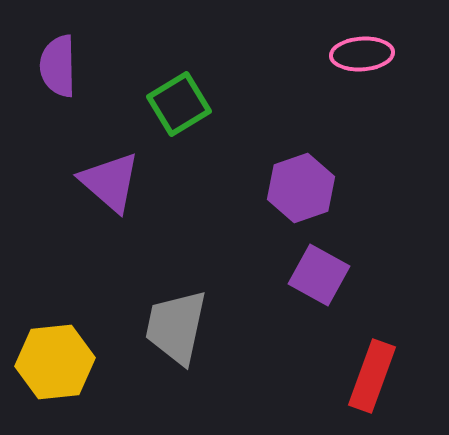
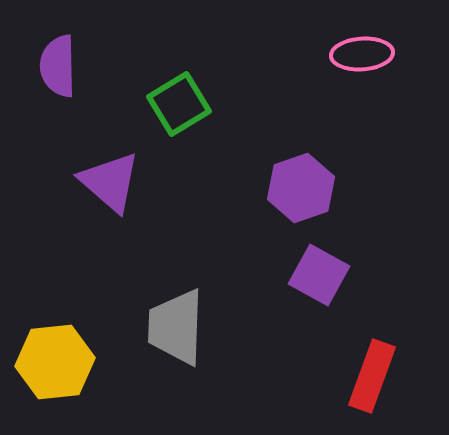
gray trapezoid: rotated 10 degrees counterclockwise
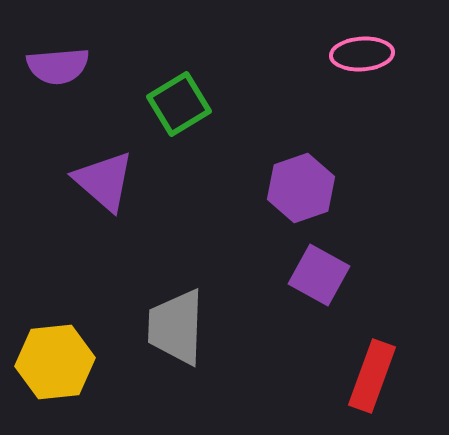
purple semicircle: rotated 94 degrees counterclockwise
purple triangle: moved 6 px left, 1 px up
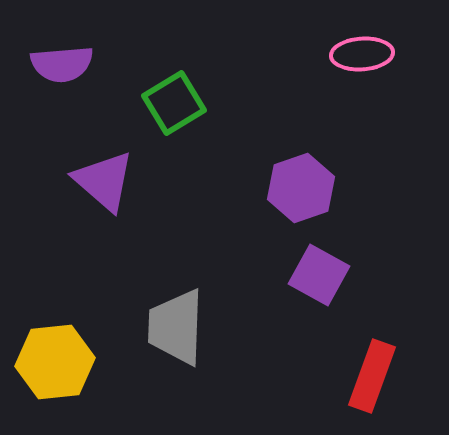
purple semicircle: moved 4 px right, 2 px up
green square: moved 5 px left, 1 px up
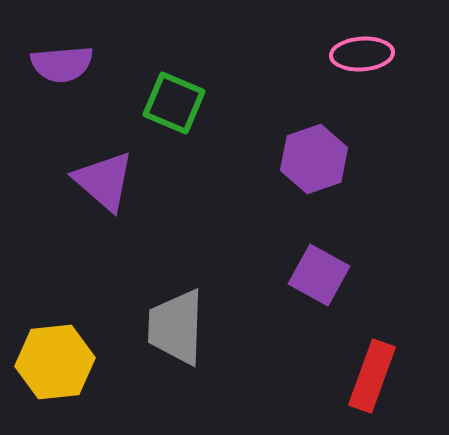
green square: rotated 36 degrees counterclockwise
purple hexagon: moved 13 px right, 29 px up
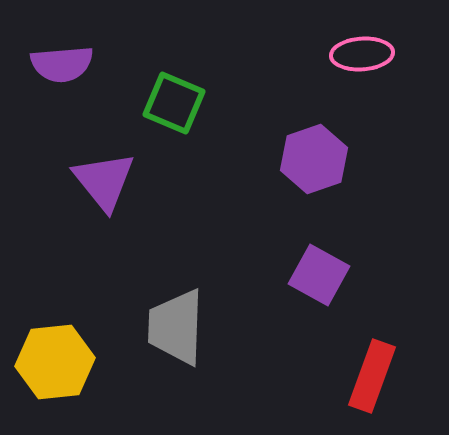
purple triangle: rotated 10 degrees clockwise
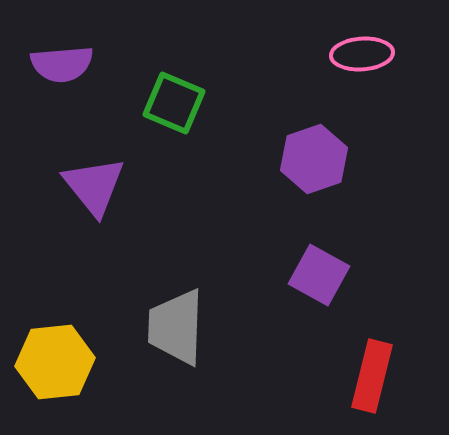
purple triangle: moved 10 px left, 5 px down
red rectangle: rotated 6 degrees counterclockwise
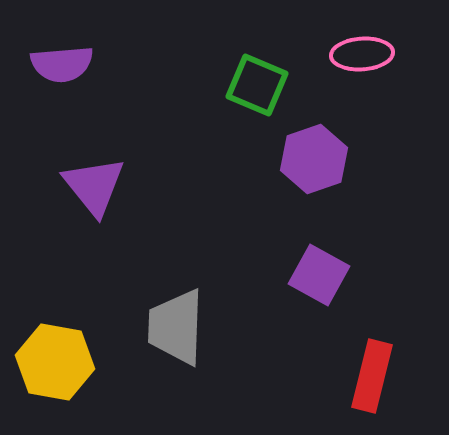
green square: moved 83 px right, 18 px up
yellow hexagon: rotated 16 degrees clockwise
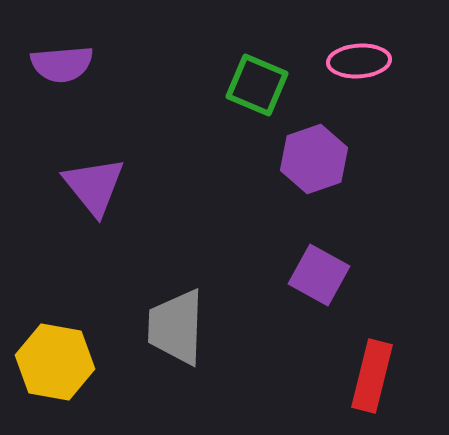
pink ellipse: moved 3 px left, 7 px down
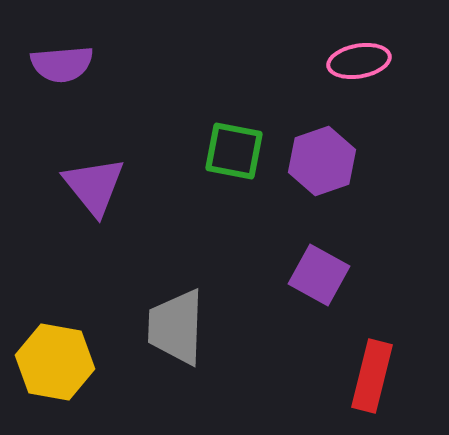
pink ellipse: rotated 6 degrees counterclockwise
green square: moved 23 px left, 66 px down; rotated 12 degrees counterclockwise
purple hexagon: moved 8 px right, 2 px down
